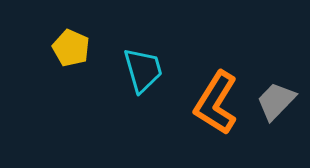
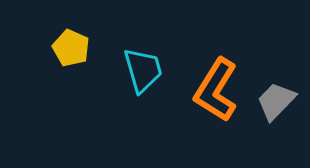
orange L-shape: moved 13 px up
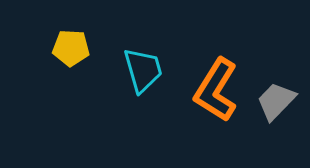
yellow pentagon: rotated 21 degrees counterclockwise
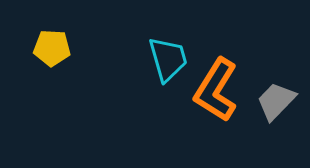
yellow pentagon: moved 19 px left
cyan trapezoid: moved 25 px right, 11 px up
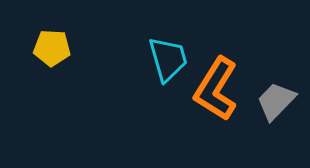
orange L-shape: moved 1 px up
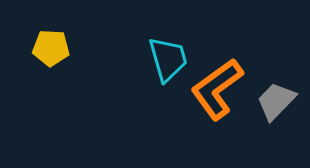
yellow pentagon: moved 1 px left
orange L-shape: moved 1 px right; rotated 22 degrees clockwise
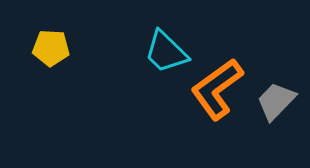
cyan trapezoid: moved 2 px left, 7 px up; rotated 150 degrees clockwise
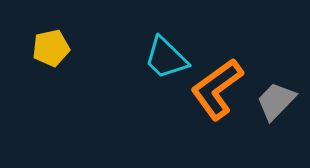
yellow pentagon: rotated 15 degrees counterclockwise
cyan trapezoid: moved 6 px down
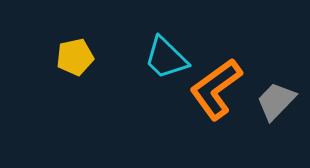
yellow pentagon: moved 24 px right, 9 px down
orange L-shape: moved 1 px left
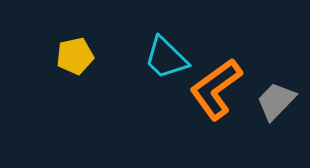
yellow pentagon: moved 1 px up
